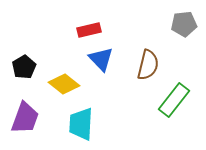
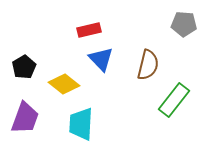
gray pentagon: rotated 10 degrees clockwise
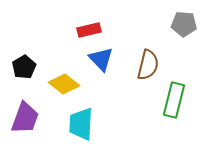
green rectangle: rotated 24 degrees counterclockwise
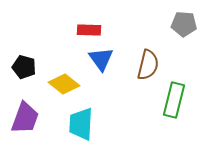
red rectangle: rotated 15 degrees clockwise
blue triangle: rotated 8 degrees clockwise
black pentagon: rotated 25 degrees counterclockwise
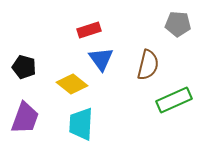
gray pentagon: moved 6 px left
red rectangle: rotated 20 degrees counterclockwise
yellow diamond: moved 8 px right
green rectangle: rotated 52 degrees clockwise
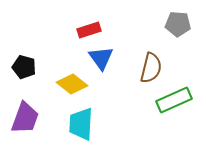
blue triangle: moved 1 px up
brown semicircle: moved 3 px right, 3 px down
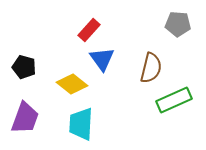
red rectangle: rotated 30 degrees counterclockwise
blue triangle: moved 1 px right, 1 px down
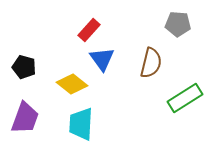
brown semicircle: moved 5 px up
green rectangle: moved 11 px right, 2 px up; rotated 8 degrees counterclockwise
